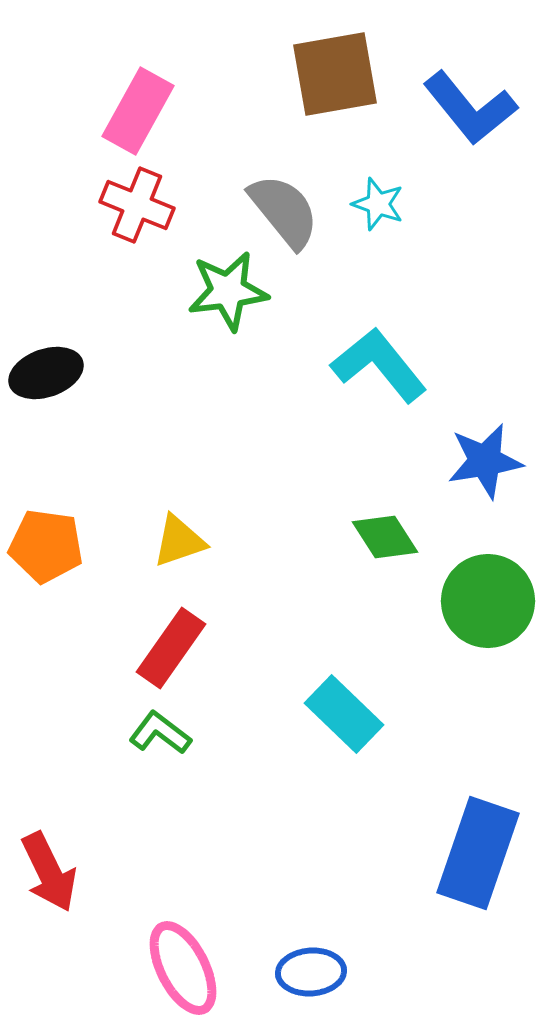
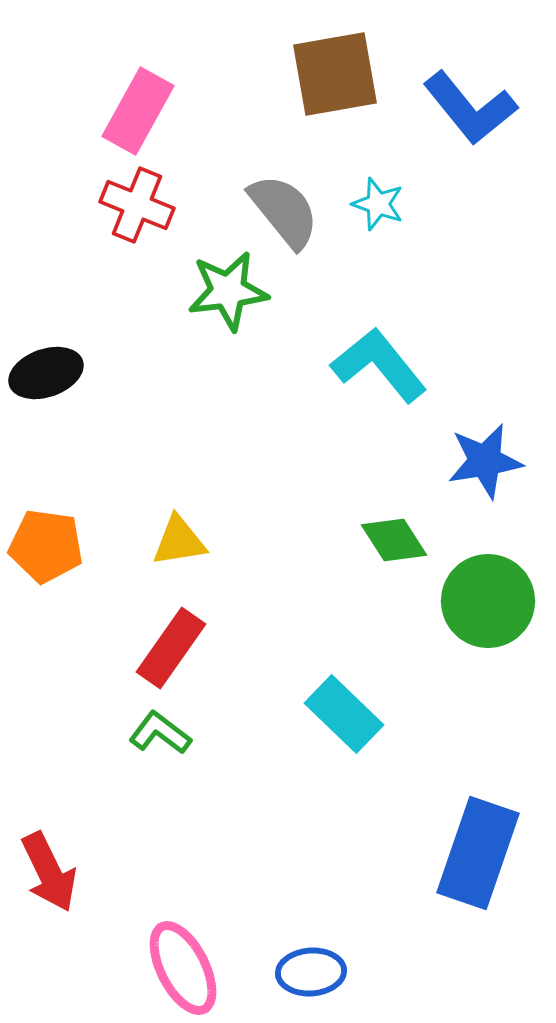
green diamond: moved 9 px right, 3 px down
yellow triangle: rotated 10 degrees clockwise
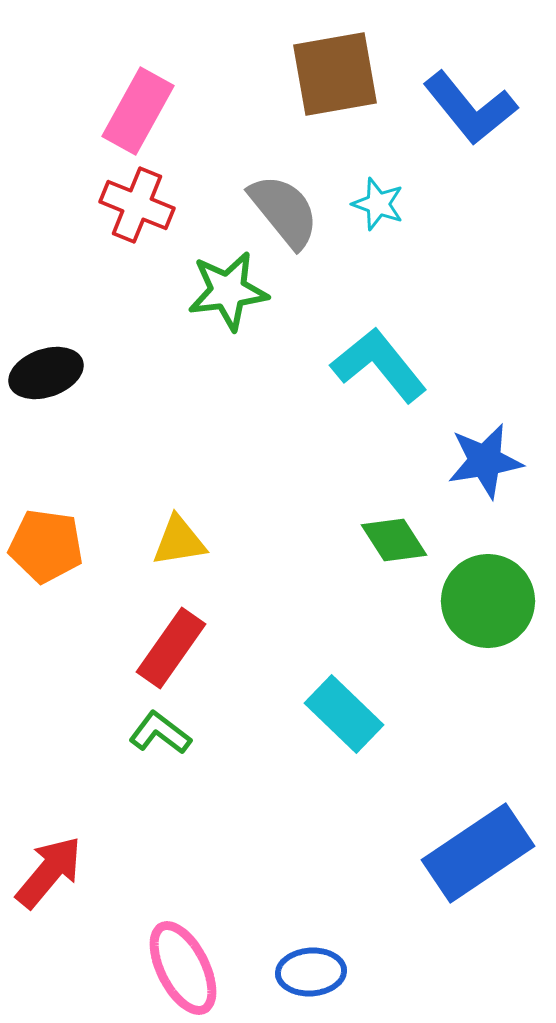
blue rectangle: rotated 37 degrees clockwise
red arrow: rotated 114 degrees counterclockwise
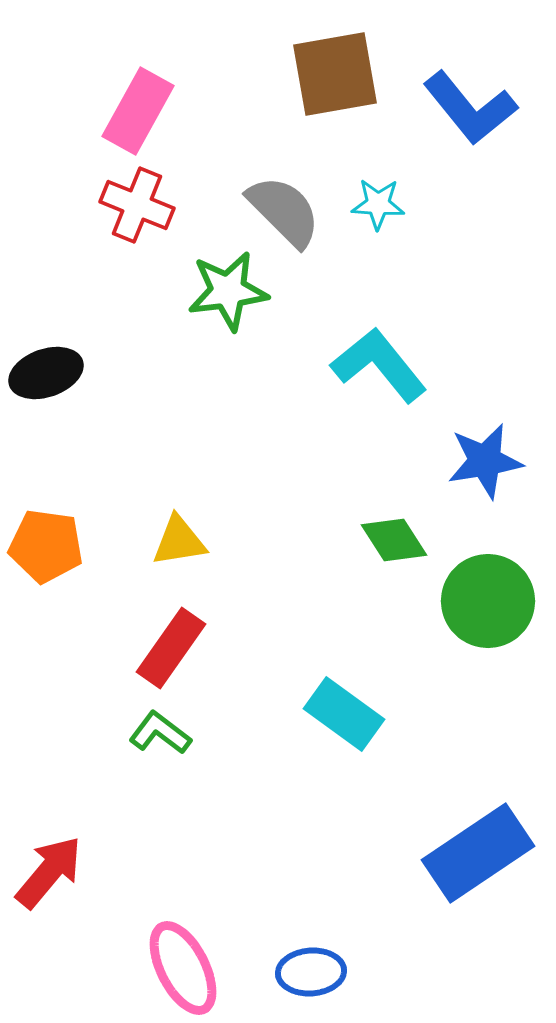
cyan star: rotated 16 degrees counterclockwise
gray semicircle: rotated 6 degrees counterclockwise
cyan rectangle: rotated 8 degrees counterclockwise
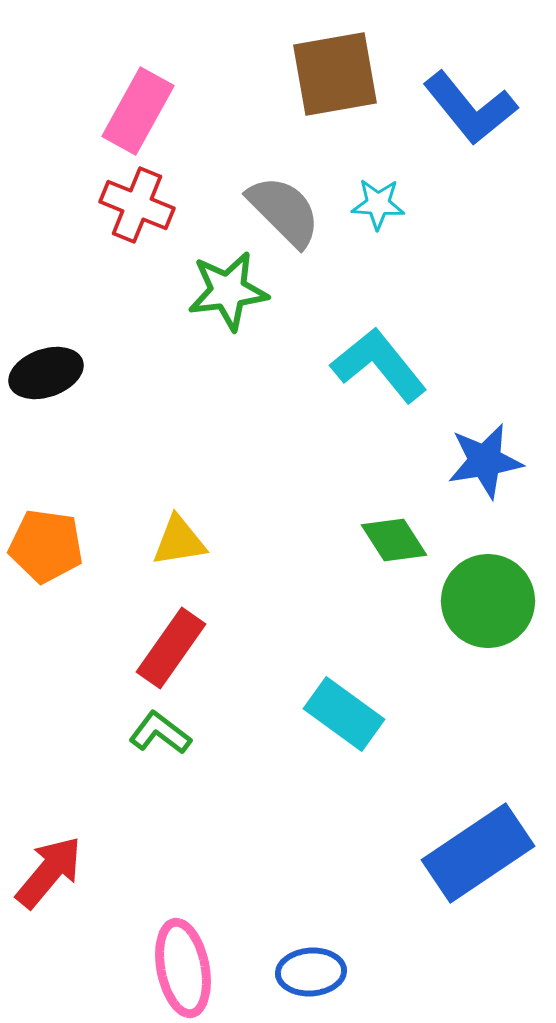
pink ellipse: rotated 16 degrees clockwise
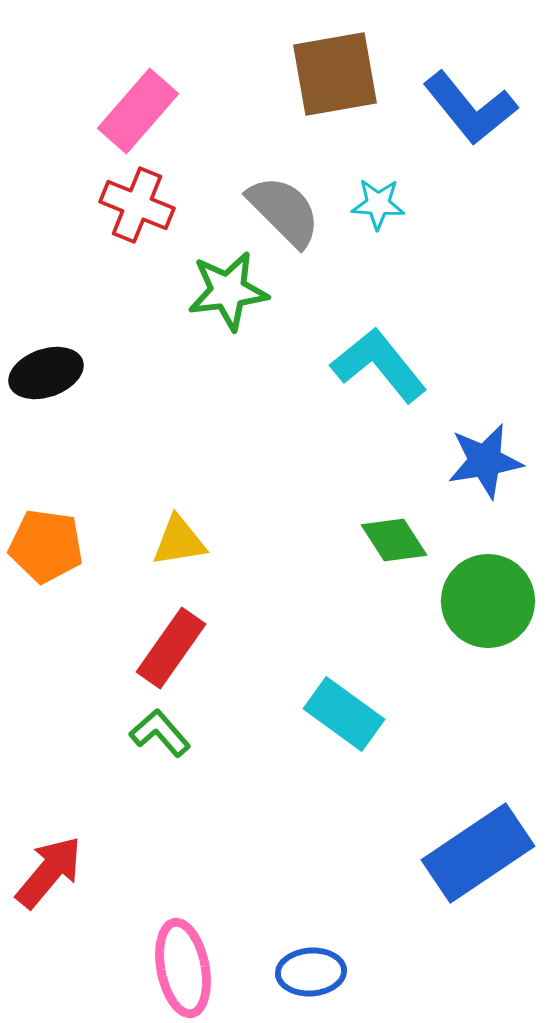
pink rectangle: rotated 12 degrees clockwise
green L-shape: rotated 12 degrees clockwise
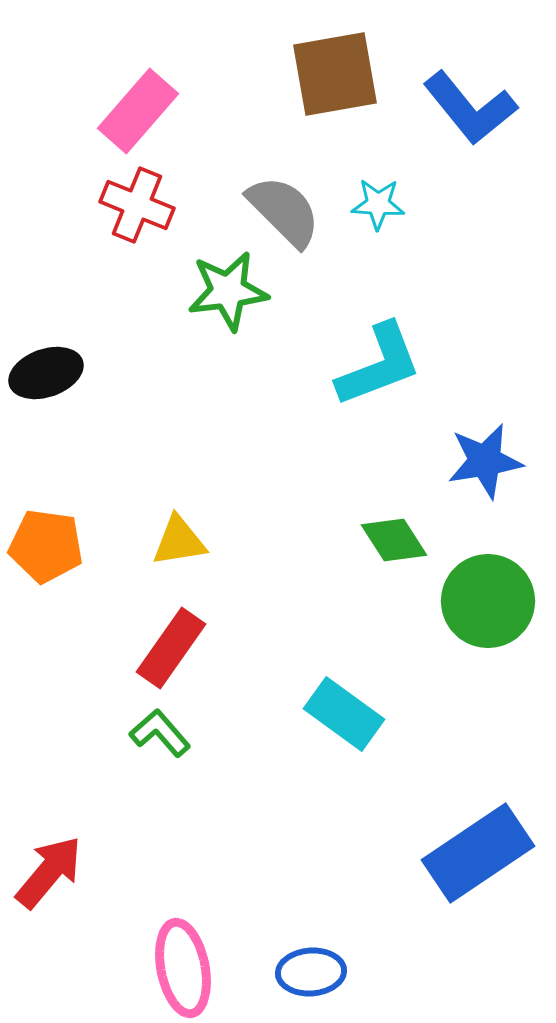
cyan L-shape: rotated 108 degrees clockwise
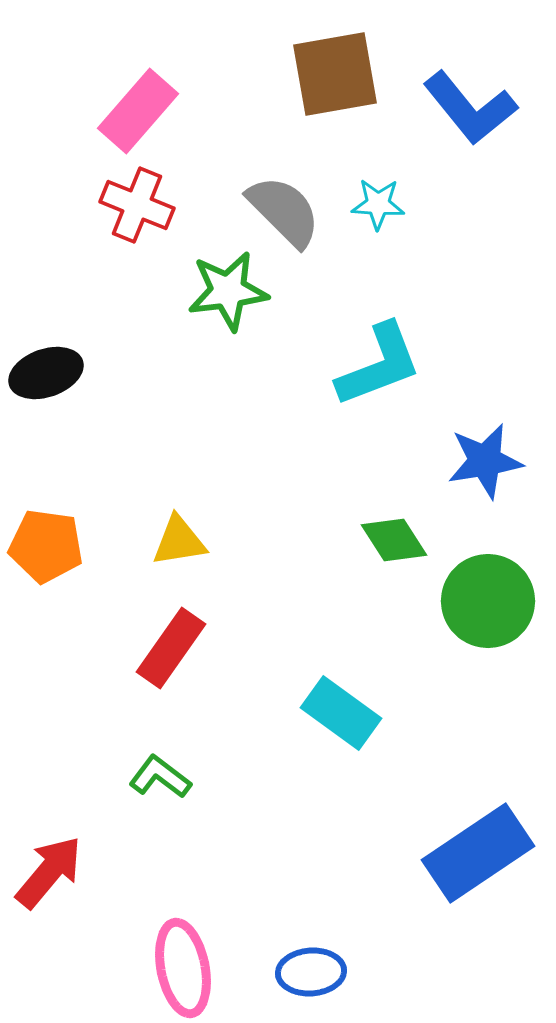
cyan rectangle: moved 3 px left, 1 px up
green L-shape: moved 44 px down; rotated 12 degrees counterclockwise
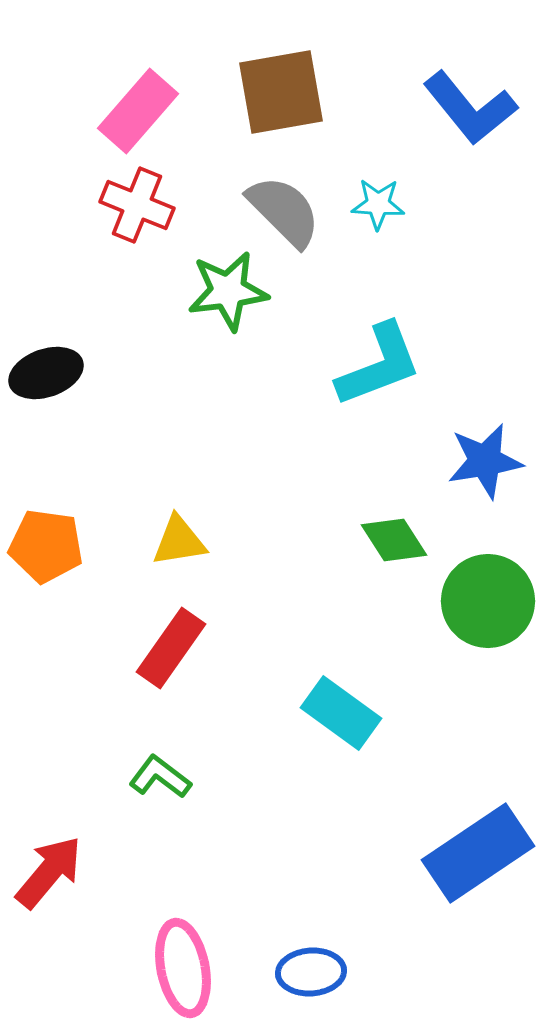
brown square: moved 54 px left, 18 px down
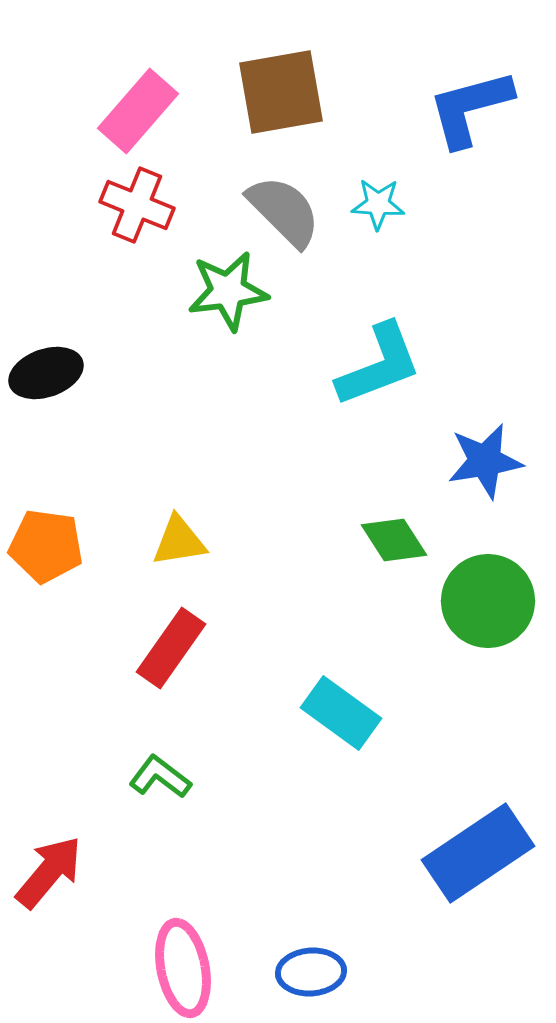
blue L-shape: rotated 114 degrees clockwise
